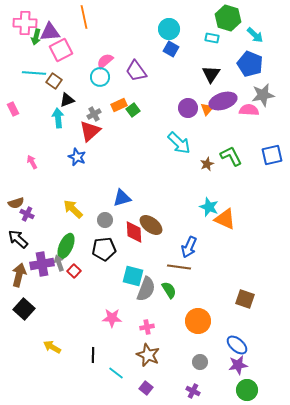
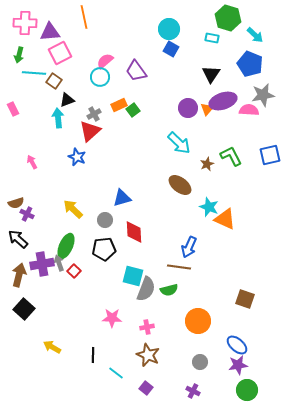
green arrow at (36, 37): moved 17 px left, 18 px down
pink square at (61, 50): moved 1 px left, 3 px down
blue square at (272, 155): moved 2 px left
brown ellipse at (151, 225): moved 29 px right, 40 px up
green semicircle at (169, 290): rotated 108 degrees clockwise
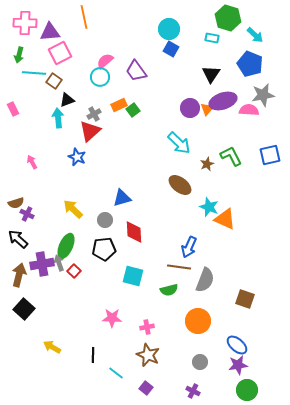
purple circle at (188, 108): moved 2 px right
gray semicircle at (146, 289): moved 59 px right, 9 px up
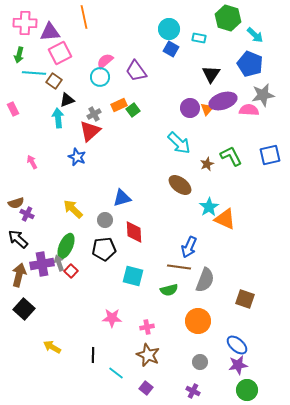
cyan rectangle at (212, 38): moved 13 px left
cyan star at (209, 207): rotated 18 degrees clockwise
red square at (74, 271): moved 3 px left
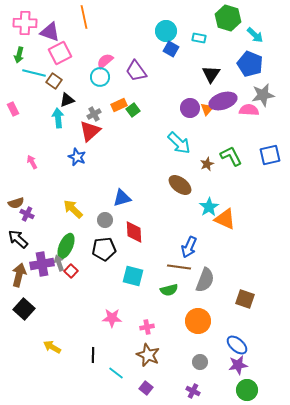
cyan circle at (169, 29): moved 3 px left, 2 px down
purple triangle at (50, 32): rotated 25 degrees clockwise
cyan line at (34, 73): rotated 10 degrees clockwise
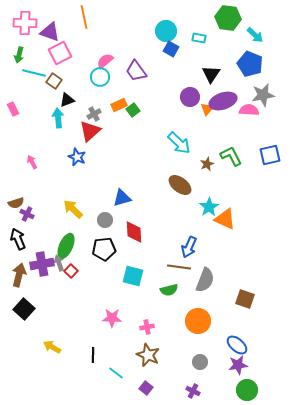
green hexagon at (228, 18): rotated 10 degrees counterclockwise
purple circle at (190, 108): moved 11 px up
black arrow at (18, 239): rotated 25 degrees clockwise
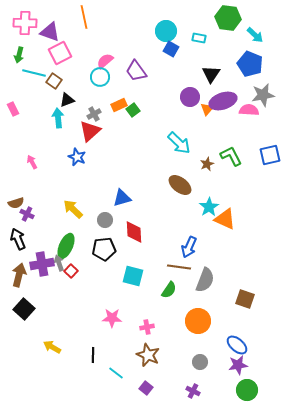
green semicircle at (169, 290): rotated 42 degrees counterclockwise
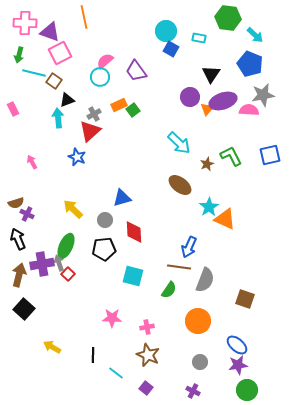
red square at (71, 271): moved 3 px left, 3 px down
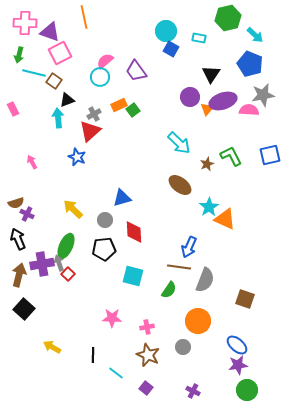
green hexagon at (228, 18): rotated 20 degrees counterclockwise
gray circle at (200, 362): moved 17 px left, 15 px up
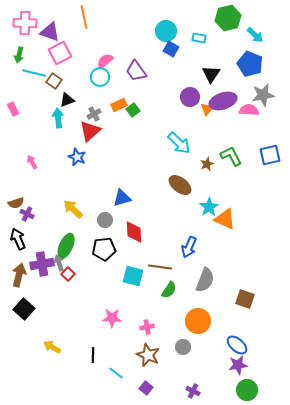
brown line at (179, 267): moved 19 px left
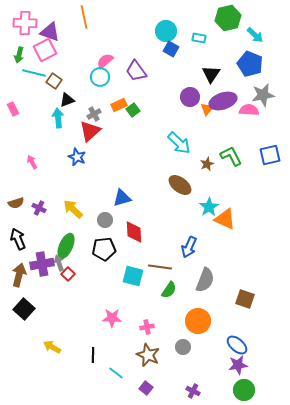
pink square at (60, 53): moved 15 px left, 3 px up
purple cross at (27, 214): moved 12 px right, 6 px up
green circle at (247, 390): moved 3 px left
